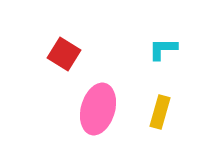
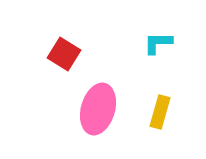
cyan L-shape: moved 5 px left, 6 px up
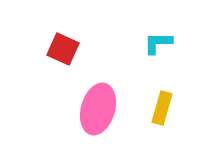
red square: moved 1 px left, 5 px up; rotated 8 degrees counterclockwise
yellow rectangle: moved 2 px right, 4 px up
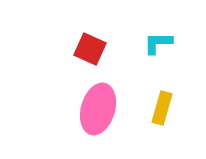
red square: moved 27 px right
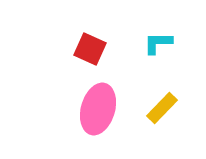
yellow rectangle: rotated 28 degrees clockwise
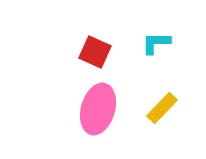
cyan L-shape: moved 2 px left
red square: moved 5 px right, 3 px down
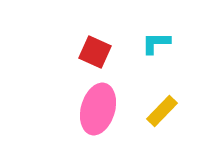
yellow rectangle: moved 3 px down
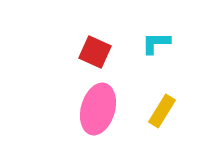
yellow rectangle: rotated 12 degrees counterclockwise
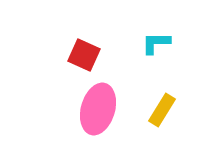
red square: moved 11 px left, 3 px down
yellow rectangle: moved 1 px up
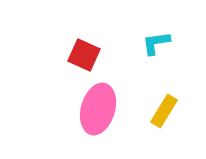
cyan L-shape: rotated 8 degrees counterclockwise
yellow rectangle: moved 2 px right, 1 px down
